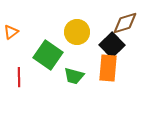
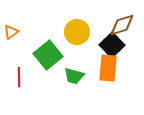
brown diamond: moved 3 px left, 2 px down
green square: rotated 16 degrees clockwise
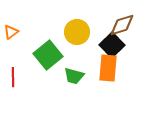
red line: moved 6 px left
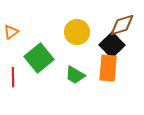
green square: moved 9 px left, 3 px down
green trapezoid: moved 1 px right, 1 px up; rotated 15 degrees clockwise
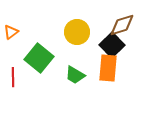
green square: rotated 12 degrees counterclockwise
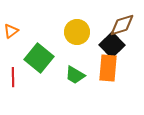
orange triangle: moved 1 px up
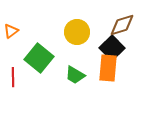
black square: moved 3 px down
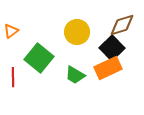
orange rectangle: rotated 60 degrees clockwise
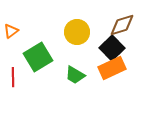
green square: moved 1 px left, 1 px up; rotated 20 degrees clockwise
orange rectangle: moved 4 px right
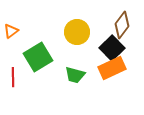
brown diamond: rotated 36 degrees counterclockwise
green trapezoid: rotated 15 degrees counterclockwise
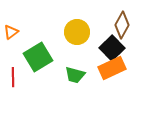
brown diamond: rotated 8 degrees counterclockwise
orange triangle: moved 1 px down
